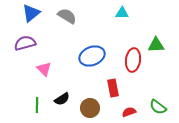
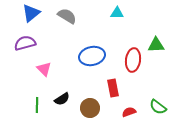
cyan triangle: moved 5 px left
blue ellipse: rotated 10 degrees clockwise
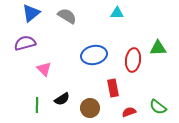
green triangle: moved 2 px right, 3 px down
blue ellipse: moved 2 px right, 1 px up
